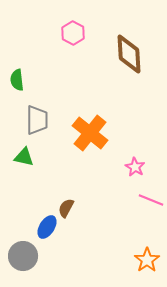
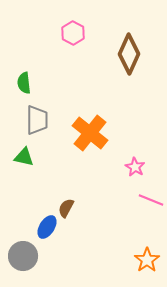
brown diamond: rotated 27 degrees clockwise
green semicircle: moved 7 px right, 3 px down
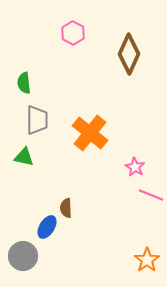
pink line: moved 5 px up
brown semicircle: rotated 30 degrees counterclockwise
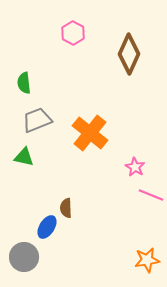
gray trapezoid: rotated 112 degrees counterclockwise
gray circle: moved 1 px right, 1 px down
orange star: rotated 25 degrees clockwise
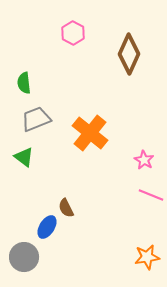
gray trapezoid: moved 1 px left, 1 px up
green triangle: rotated 25 degrees clockwise
pink star: moved 9 px right, 7 px up
brown semicircle: rotated 24 degrees counterclockwise
orange star: moved 3 px up
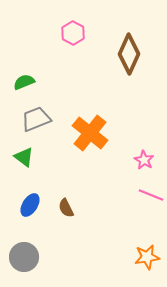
green semicircle: moved 1 px up; rotated 75 degrees clockwise
blue ellipse: moved 17 px left, 22 px up
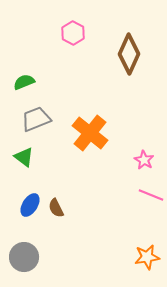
brown semicircle: moved 10 px left
